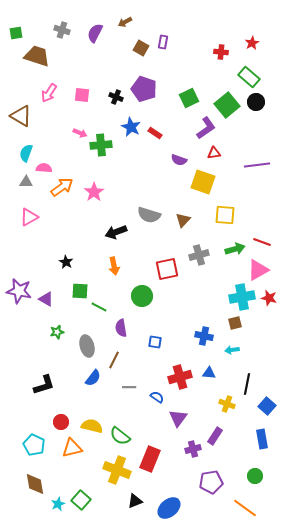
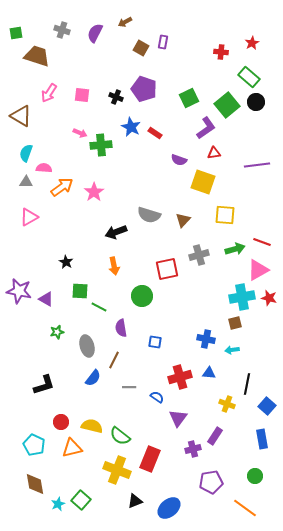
blue cross at (204, 336): moved 2 px right, 3 px down
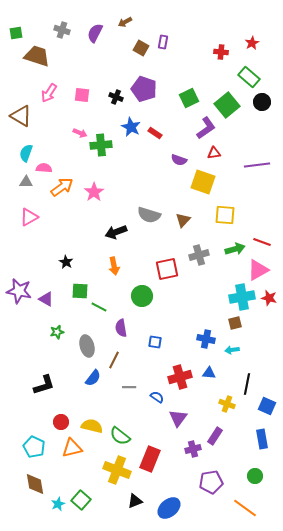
black circle at (256, 102): moved 6 px right
blue square at (267, 406): rotated 18 degrees counterclockwise
cyan pentagon at (34, 445): moved 2 px down
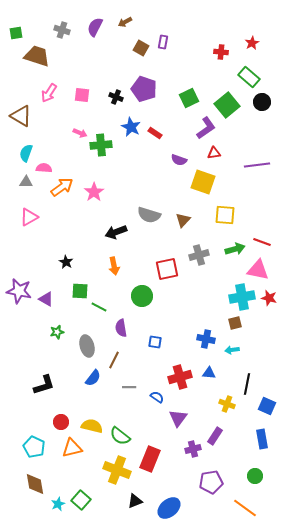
purple semicircle at (95, 33): moved 6 px up
pink triangle at (258, 270): rotated 40 degrees clockwise
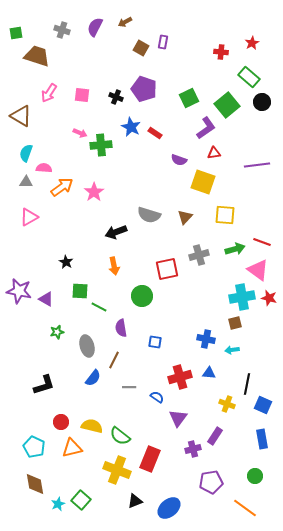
brown triangle at (183, 220): moved 2 px right, 3 px up
pink triangle at (258, 270): rotated 25 degrees clockwise
blue square at (267, 406): moved 4 px left, 1 px up
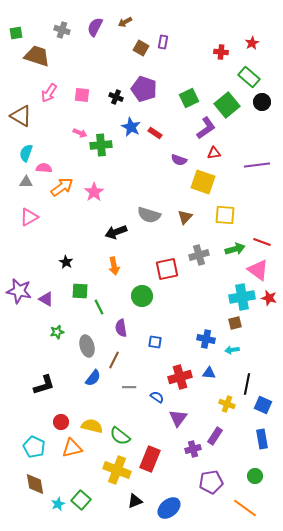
green line at (99, 307): rotated 35 degrees clockwise
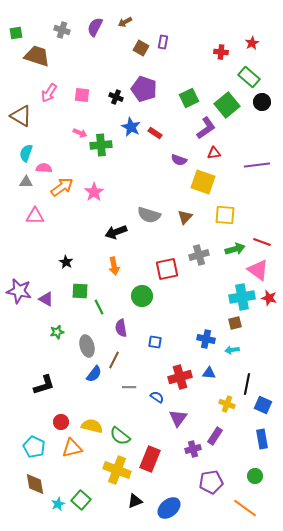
pink triangle at (29, 217): moved 6 px right, 1 px up; rotated 30 degrees clockwise
blue semicircle at (93, 378): moved 1 px right, 4 px up
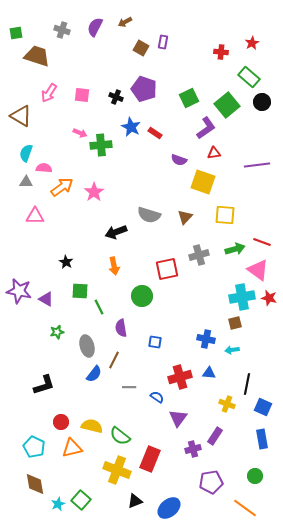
blue square at (263, 405): moved 2 px down
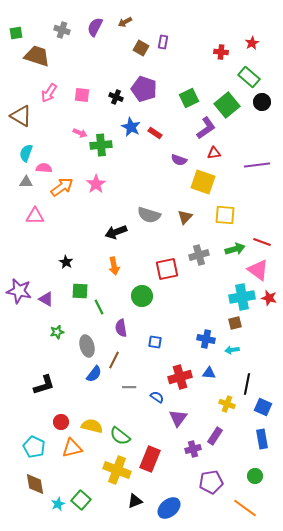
pink star at (94, 192): moved 2 px right, 8 px up
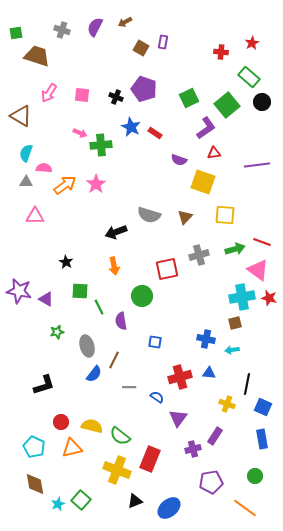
orange arrow at (62, 187): moved 3 px right, 2 px up
purple semicircle at (121, 328): moved 7 px up
